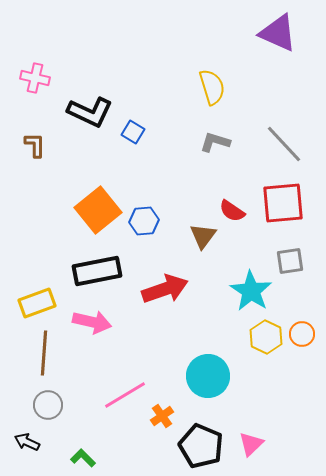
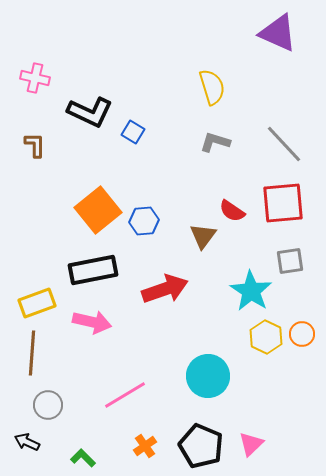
black rectangle: moved 4 px left, 1 px up
brown line: moved 12 px left
orange cross: moved 17 px left, 30 px down
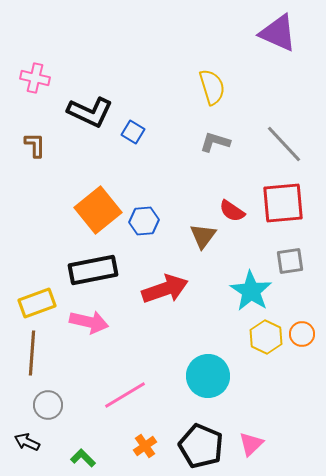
pink arrow: moved 3 px left
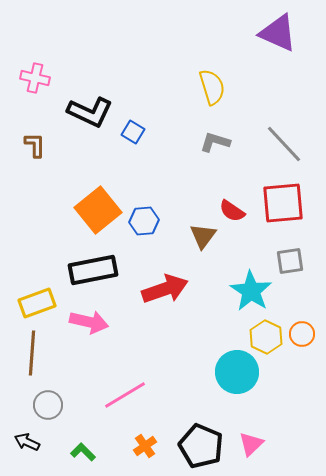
cyan circle: moved 29 px right, 4 px up
green L-shape: moved 6 px up
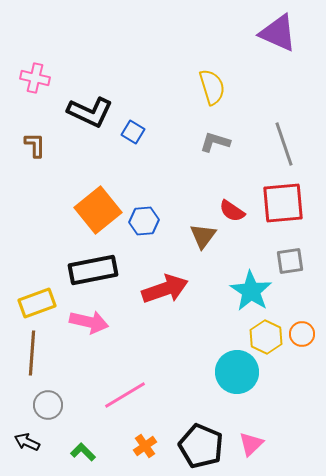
gray line: rotated 24 degrees clockwise
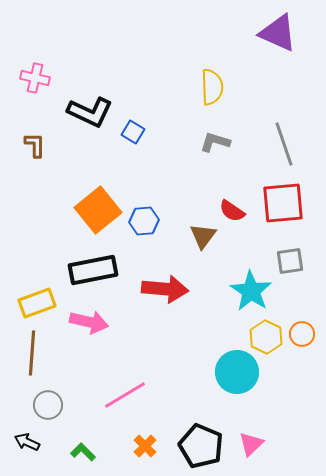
yellow semicircle: rotated 15 degrees clockwise
red arrow: rotated 24 degrees clockwise
orange cross: rotated 10 degrees counterclockwise
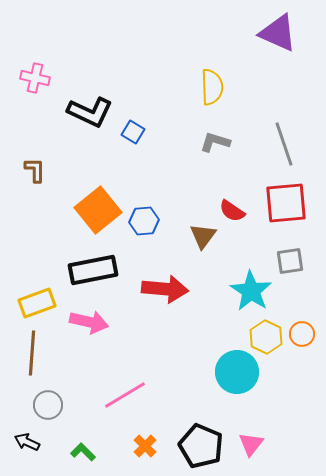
brown L-shape: moved 25 px down
red square: moved 3 px right
pink triangle: rotated 8 degrees counterclockwise
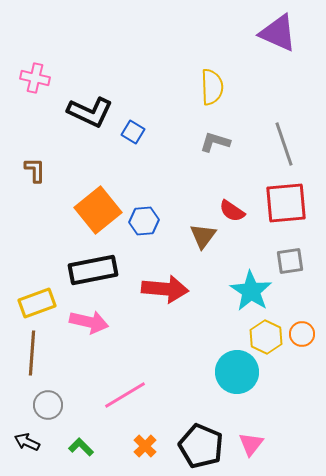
green L-shape: moved 2 px left, 5 px up
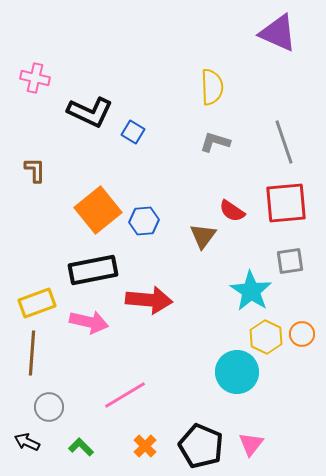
gray line: moved 2 px up
red arrow: moved 16 px left, 11 px down
gray circle: moved 1 px right, 2 px down
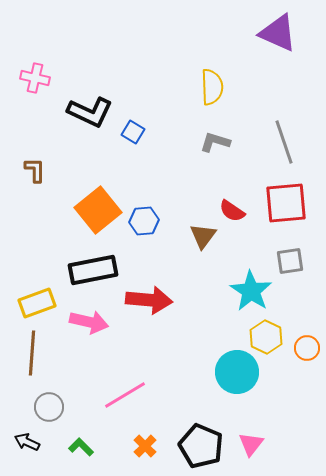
orange circle: moved 5 px right, 14 px down
